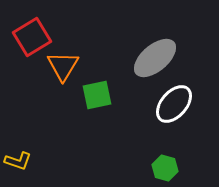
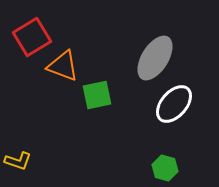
gray ellipse: rotated 18 degrees counterclockwise
orange triangle: rotated 40 degrees counterclockwise
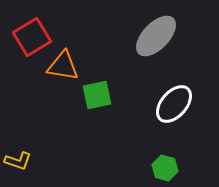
gray ellipse: moved 1 px right, 22 px up; rotated 12 degrees clockwise
orange triangle: rotated 12 degrees counterclockwise
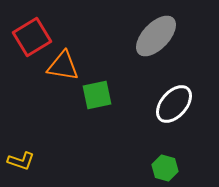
yellow L-shape: moved 3 px right
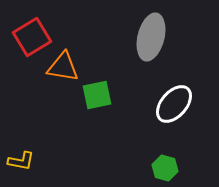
gray ellipse: moved 5 px left, 1 px down; rotated 30 degrees counterclockwise
orange triangle: moved 1 px down
yellow L-shape: rotated 8 degrees counterclockwise
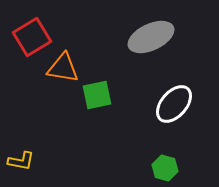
gray ellipse: rotated 51 degrees clockwise
orange triangle: moved 1 px down
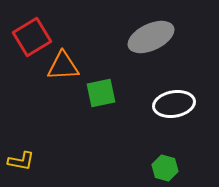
orange triangle: moved 2 px up; rotated 12 degrees counterclockwise
green square: moved 4 px right, 2 px up
white ellipse: rotated 39 degrees clockwise
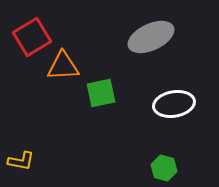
green hexagon: moved 1 px left
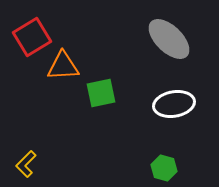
gray ellipse: moved 18 px right, 2 px down; rotated 69 degrees clockwise
yellow L-shape: moved 5 px right, 3 px down; rotated 124 degrees clockwise
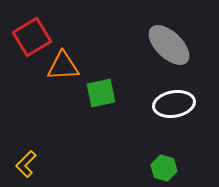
gray ellipse: moved 6 px down
